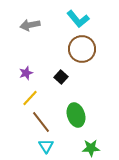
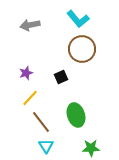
black square: rotated 24 degrees clockwise
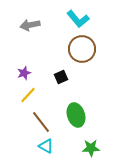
purple star: moved 2 px left
yellow line: moved 2 px left, 3 px up
cyan triangle: rotated 28 degrees counterclockwise
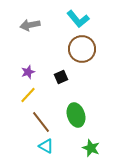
purple star: moved 4 px right, 1 px up
green star: rotated 24 degrees clockwise
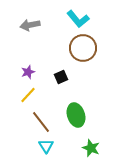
brown circle: moved 1 px right, 1 px up
cyan triangle: rotated 28 degrees clockwise
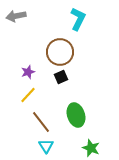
cyan L-shape: rotated 115 degrees counterclockwise
gray arrow: moved 14 px left, 9 px up
brown circle: moved 23 px left, 4 px down
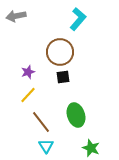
cyan L-shape: rotated 15 degrees clockwise
black square: moved 2 px right; rotated 16 degrees clockwise
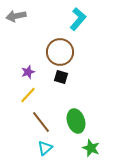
black square: moved 2 px left; rotated 24 degrees clockwise
green ellipse: moved 6 px down
cyan triangle: moved 1 px left, 2 px down; rotated 21 degrees clockwise
